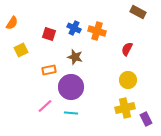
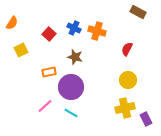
red square: rotated 24 degrees clockwise
orange rectangle: moved 2 px down
cyan line: rotated 24 degrees clockwise
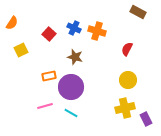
orange rectangle: moved 4 px down
pink line: rotated 28 degrees clockwise
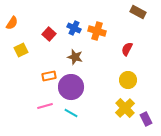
yellow cross: rotated 30 degrees counterclockwise
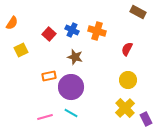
blue cross: moved 2 px left, 2 px down
pink line: moved 11 px down
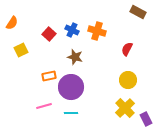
cyan line: rotated 32 degrees counterclockwise
pink line: moved 1 px left, 11 px up
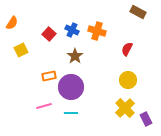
brown star: moved 1 px up; rotated 21 degrees clockwise
